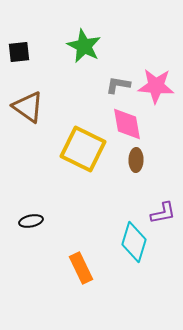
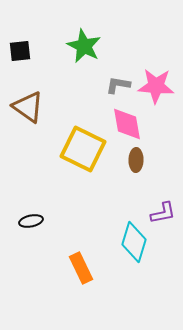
black square: moved 1 px right, 1 px up
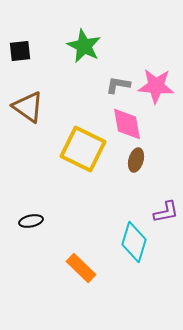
brown ellipse: rotated 15 degrees clockwise
purple L-shape: moved 3 px right, 1 px up
orange rectangle: rotated 20 degrees counterclockwise
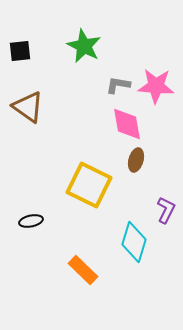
yellow square: moved 6 px right, 36 px down
purple L-shape: moved 2 px up; rotated 52 degrees counterclockwise
orange rectangle: moved 2 px right, 2 px down
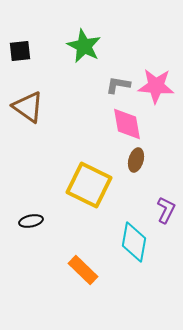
cyan diamond: rotated 6 degrees counterclockwise
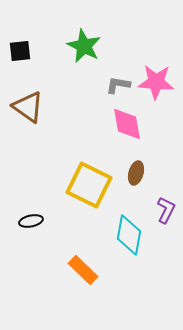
pink star: moved 4 px up
brown ellipse: moved 13 px down
cyan diamond: moved 5 px left, 7 px up
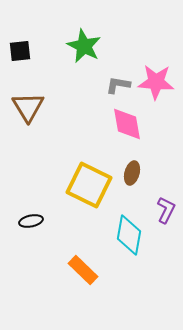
brown triangle: rotated 24 degrees clockwise
brown ellipse: moved 4 px left
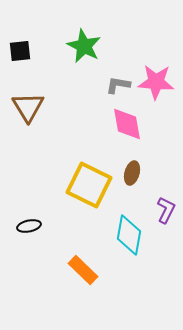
black ellipse: moved 2 px left, 5 px down
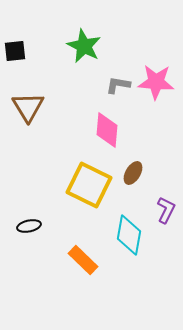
black square: moved 5 px left
pink diamond: moved 20 px left, 6 px down; rotated 15 degrees clockwise
brown ellipse: moved 1 px right; rotated 15 degrees clockwise
orange rectangle: moved 10 px up
